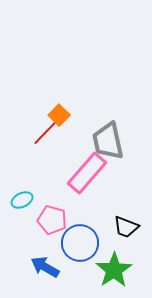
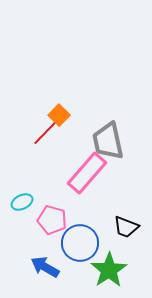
cyan ellipse: moved 2 px down
green star: moved 5 px left
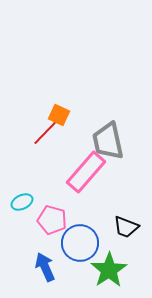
orange square: rotated 20 degrees counterclockwise
pink rectangle: moved 1 px left, 1 px up
blue arrow: rotated 36 degrees clockwise
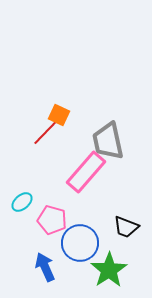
cyan ellipse: rotated 15 degrees counterclockwise
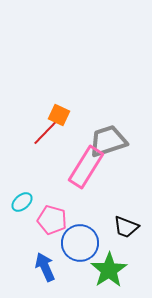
gray trapezoid: rotated 84 degrees clockwise
pink rectangle: moved 5 px up; rotated 9 degrees counterclockwise
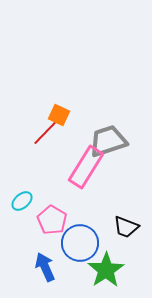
cyan ellipse: moved 1 px up
pink pentagon: rotated 16 degrees clockwise
green star: moved 3 px left
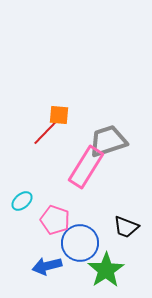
orange square: rotated 20 degrees counterclockwise
pink pentagon: moved 3 px right; rotated 12 degrees counterclockwise
blue arrow: moved 2 px right, 1 px up; rotated 80 degrees counterclockwise
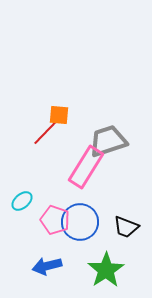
blue circle: moved 21 px up
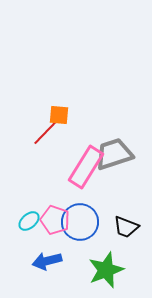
gray trapezoid: moved 6 px right, 13 px down
cyan ellipse: moved 7 px right, 20 px down
blue arrow: moved 5 px up
green star: rotated 12 degrees clockwise
